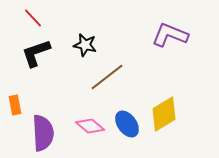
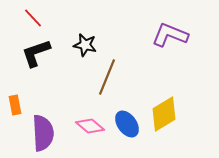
brown line: rotated 30 degrees counterclockwise
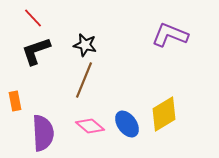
black L-shape: moved 2 px up
brown line: moved 23 px left, 3 px down
orange rectangle: moved 4 px up
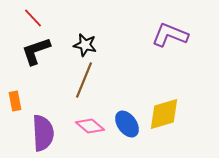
yellow diamond: rotated 15 degrees clockwise
